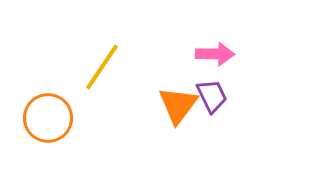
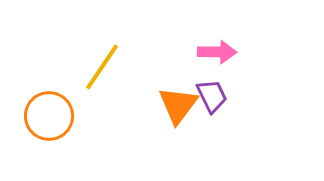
pink arrow: moved 2 px right, 2 px up
orange circle: moved 1 px right, 2 px up
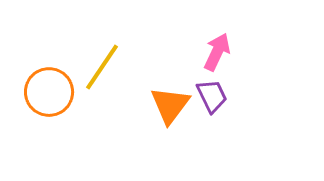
pink arrow: rotated 66 degrees counterclockwise
orange triangle: moved 8 px left
orange circle: moved 24 px up
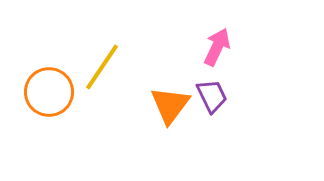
pink arrow: moved 5 px up
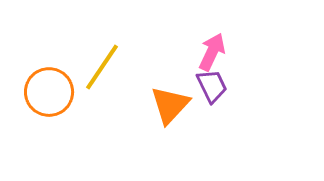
pink arrow: moved 5 px left, 5 px down
purple trapezoid: moved 10 px up
orange triangle: rotated 6 degrees clockwise
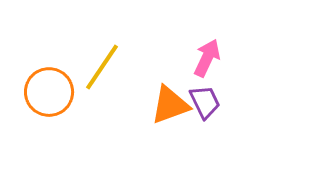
pink arrow: moved 5 px left, 6 px down
purple trapezoid: moved 7 px left, 16 px down
orange triangle: rotated 27 degrees clockwise
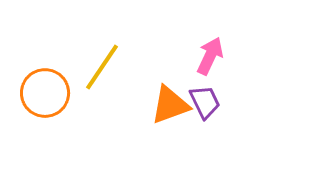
pink arrow: moved 3 px right, 2 px up
orange circle: moved 4 px left, 1 px down
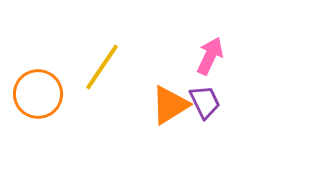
orange circle: moved 7 px left, 1 px down
orange triangle: rotated 12 degrees counterclockwise
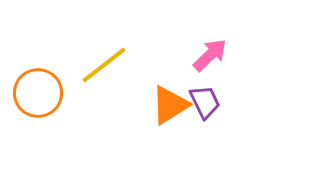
pink arrow: moved 1 px up; rotated 21 degrees clockwise
yellow line: moved 2 px right, 2 px up; rotated 18 degrees clockwise
orange circle: moved 1 px up
